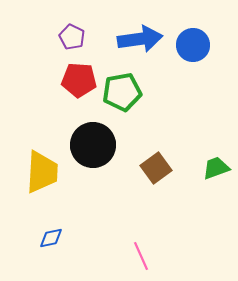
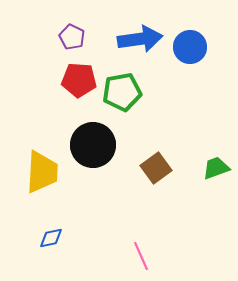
blue circle: moved 3 px left, 2 px down
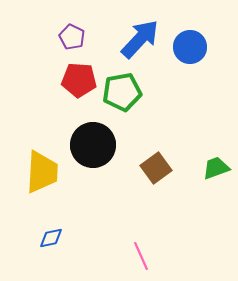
blue arrow: rotated 39 degrees counterclockwise
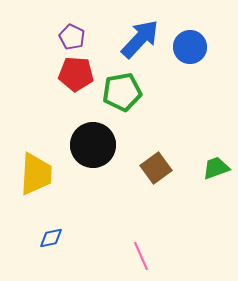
red pentagon: moved 3 px left, 6 px up
yellow trapezoid: moved 6 px left, 2 px down
